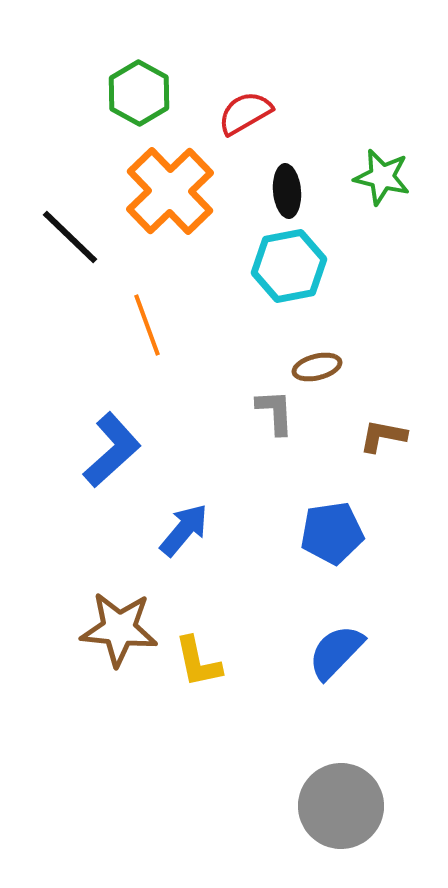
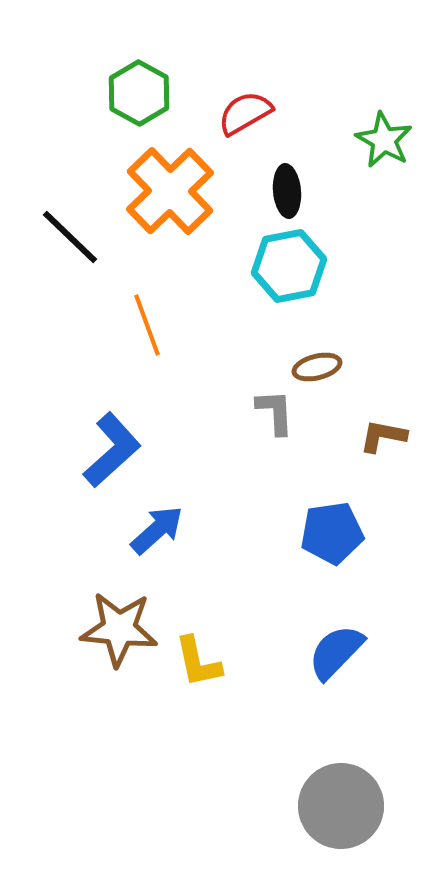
green star: moved 2 px right, 37 px up; rotated 16 degrees clockwise
blue arrow: moved 27 px left; rotated 8 degrees clockwise
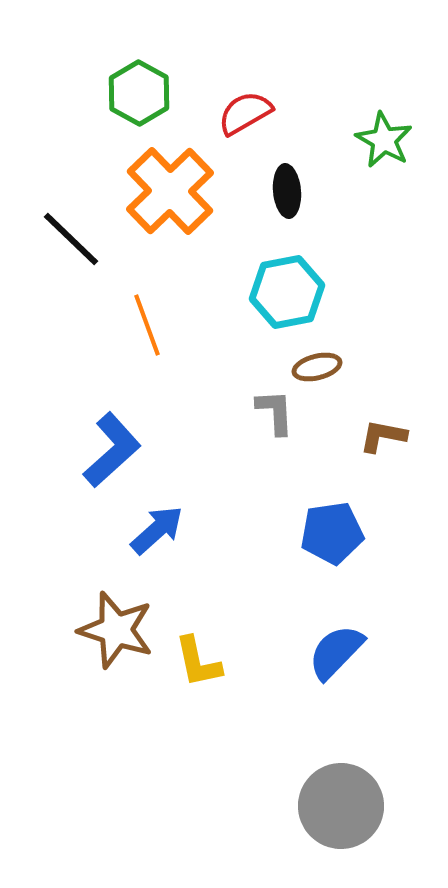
black line: moved 1 px right, 2 px down
cyan hexagon: moved 2 px left, 26 px down
brown star: moved 3 px left, 1 px down; rotated 12 degrees clockwise
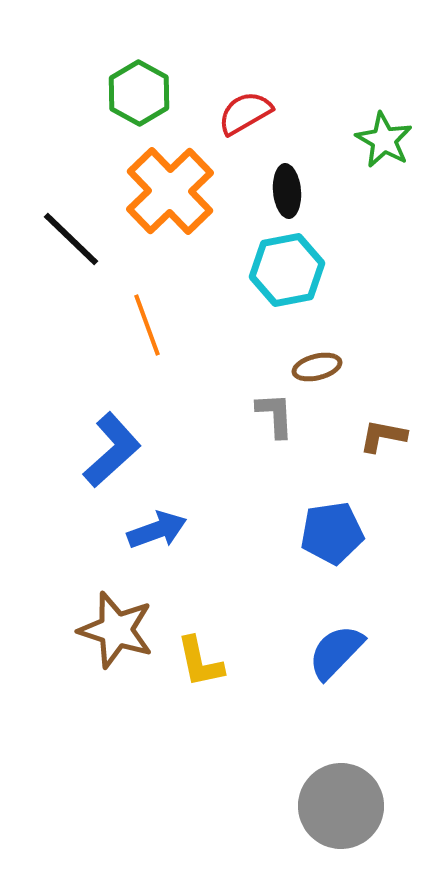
cyan hexagon: moved 22 px up
gray L-shape: moved 3 px down
blue arrow: rotated 22 degrees clockwise
yellow L-shape: moved 2 px right
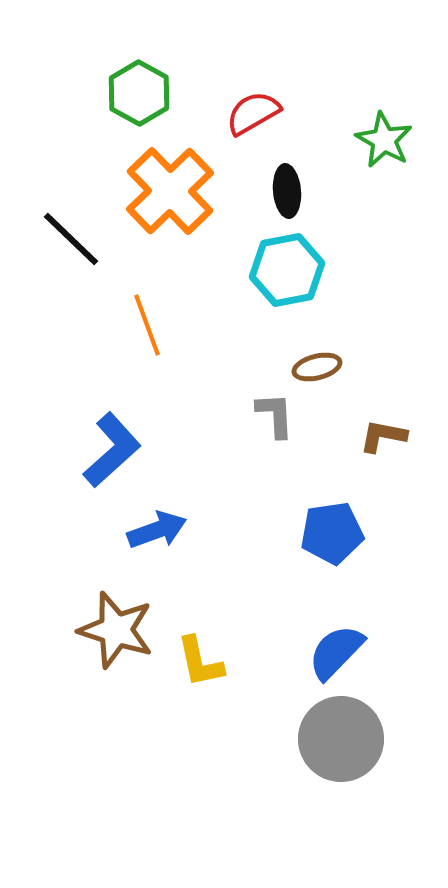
red semicircle: moved 8 px right
gray circle: moved 67 px up
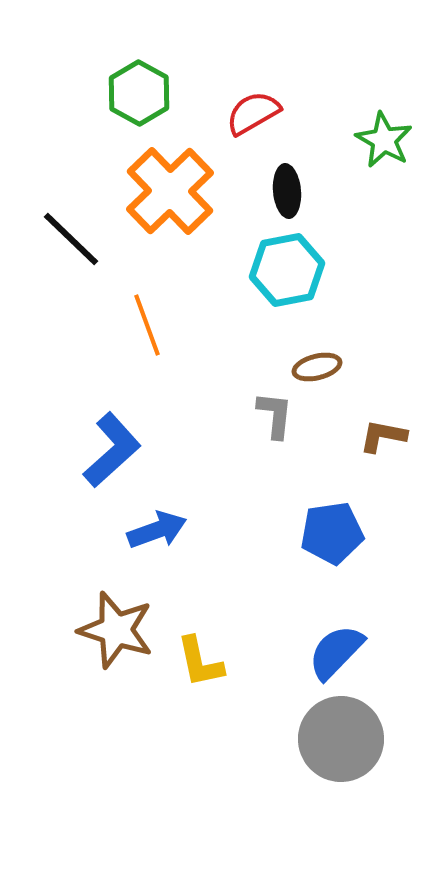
gray L-shape: rotated 9 degrees clockwise
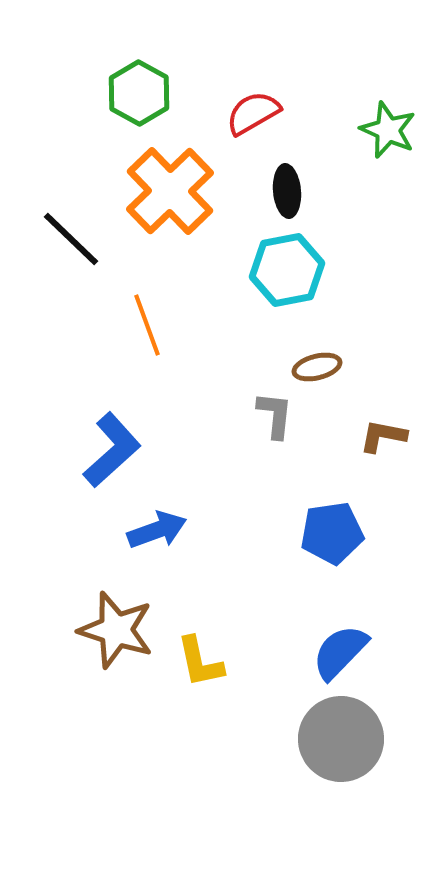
green star: moved 4 px right, 10 px up; rotated 6 degrees counterclockwise
blue semicircle: moved 4 px right
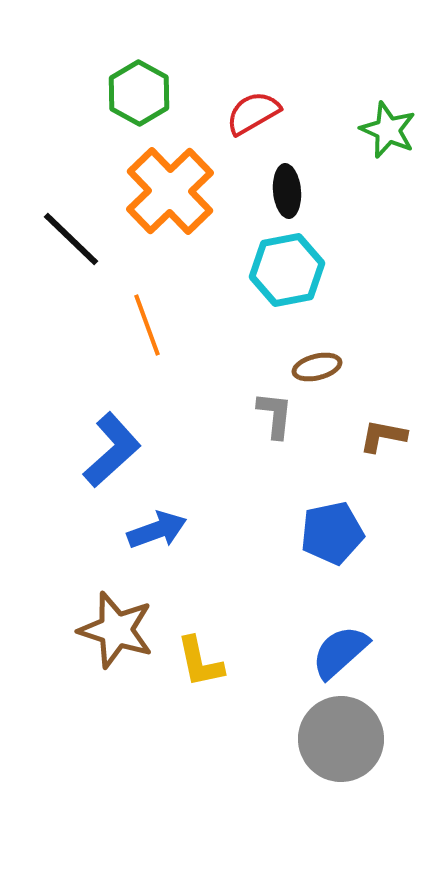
blue pentagon: rotated 4 degrees counterclockwise
blue semicircle: rotated 4 degrees clockwise
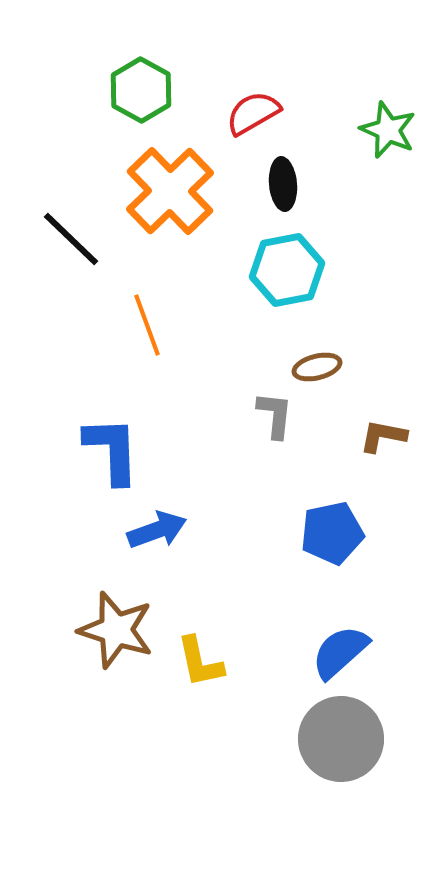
green hexagon: moved 2 px right, 3 px up
black ellipse: moved 4 px left, 7 px up
blue L-shape: rotated 50 degrees counterclockwise
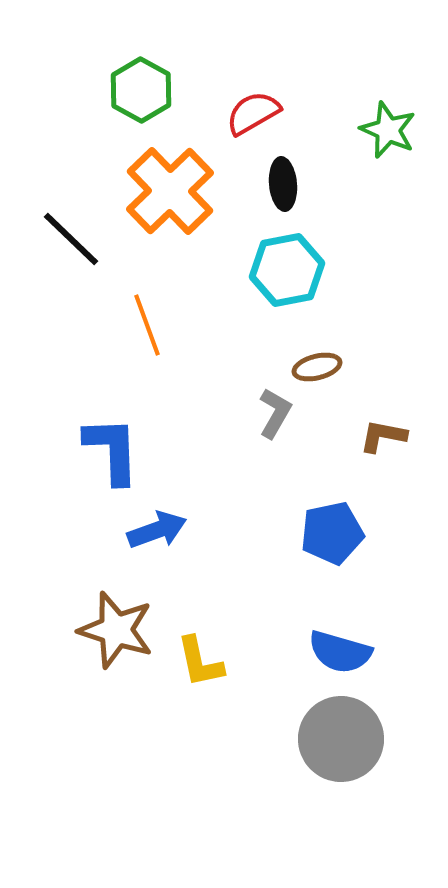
gray L-shape: moved 2 px up; rotated 24 degrees clockwise
blue semicircle: rotated 122 degrees counterclockwise
